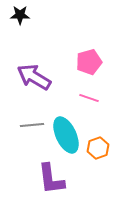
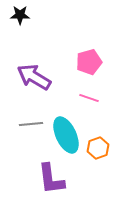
gray line: moved 1 px left, 1 px up
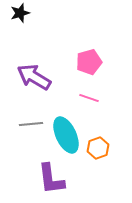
black star: moved 2 px up; rotated 18 degrees counterclockwise
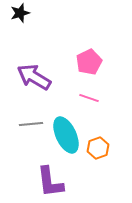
pink pentagon: rotated 10 degrees counterclockwise
purple L-shape: moved 1 px left, 3 px down
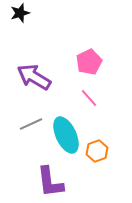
pink line: rotated 30 degrees clockwise
gray line: rotated 20 degrees counterclockwise
orange hexagon: moved 1 px left, 3 px down
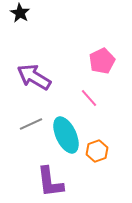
black star: rotated 24 degrees counterclockwise
pink pentagon: moved 13 px right, 1 px up
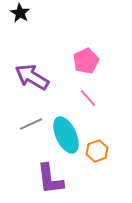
pink pentagon: moved 16 px left
purple arrow: moved 2 px left
pink line: moved 1 px left
purple L-shape: moved 3 px up
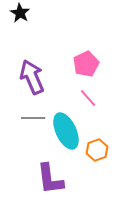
pink pentagon: moved 3 px down
purple arrow: rotated 36 degrees clockwise
gray line: moved 2 px right, 6 px up; rotated 25 degrees clockwise
cyan ellipse: moved 4 px up
orange hexagon: moved 1 px up
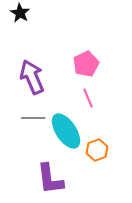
pink line: rotated 18 degrees clockwise
cyan ellipse: rotated 9 degrees counterclockwise
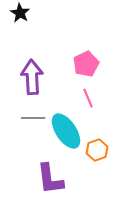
purple arrow: rotated 20 degrees clockwise
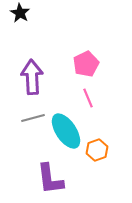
gray line: rotated 15 degrees counterclockwise
